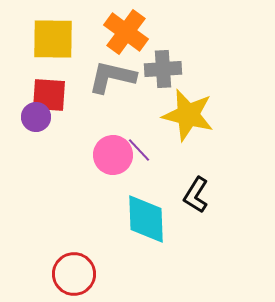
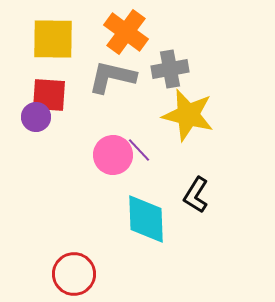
gray cross: moved 7 px right; rotated 6 degrees counterclockwise
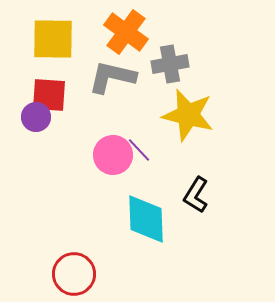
gray cross: moved 5 px up
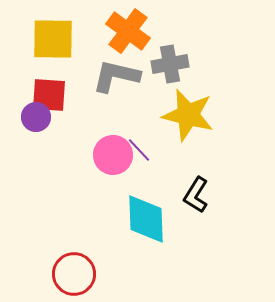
orange cross: moved 2 px right, 1 px up
gray L-shape: moved 4 px right, 1 px up
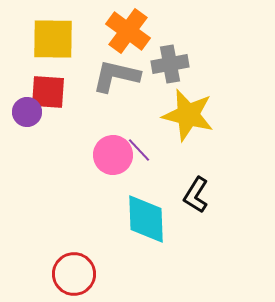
red square: moved 1 px left, 3 px up
purple circle: moved 9 px left, 5 px up
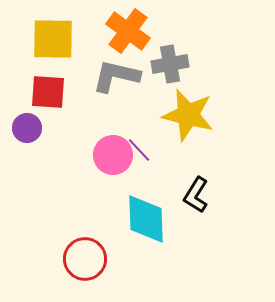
purple circle: moved 16 px down
red circle: moved 11 px right, 15 px up
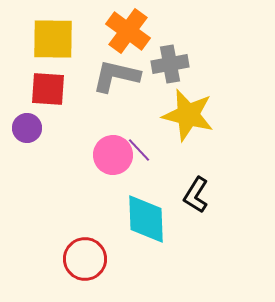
red square: moved 3 px up
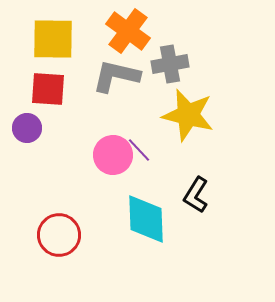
red circle: moved 26 px left, 24 px up
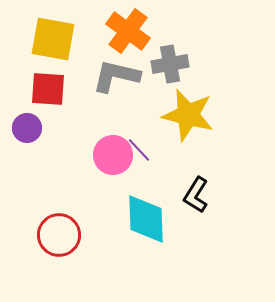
yellow square: rotated 9 degrees clockwise
